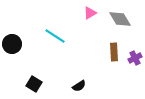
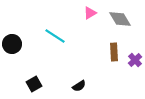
purple cross: moved 2 px down; rotated 16 degrees counterclockwise
black square: rotated 28 degrees clockwise
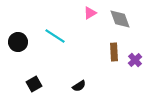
gray diamond: rotated 10 degrees clockwise
black circle: moved 6 px right, 2 px up
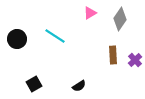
gray diamond: rotated 55 degrees clockwise
black circle: moved 1 px left, 3 px up
brown rectangle: moved 1 px left, 3 px down
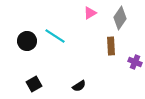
gray diamond: moved 1 px up
black circle: moved 10 px right, 2 px down
brown rectangle: moved 2 px left, 9 px up
purple cross: moved 2 px down; rotated 24 degrees counterclockwise
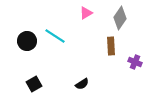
pink triangle: moved 4 px left
black semicircle: moved 3 px right, 2 px up
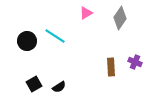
brown rectangle: moved 21 px down
black semicircle: moved 23 px left, 3 px down
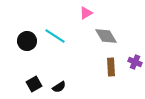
gray diamond: moved 14 px left, 18 px down; rotated 65 degrees counterclockwise
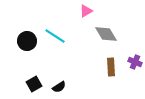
pink triangle: moved 2 px up
gray diamond: moved 2 px up
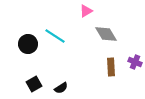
black circle: moved 1 px right, 3 px down
black semicircle: moved 2 px right, 1 px down
